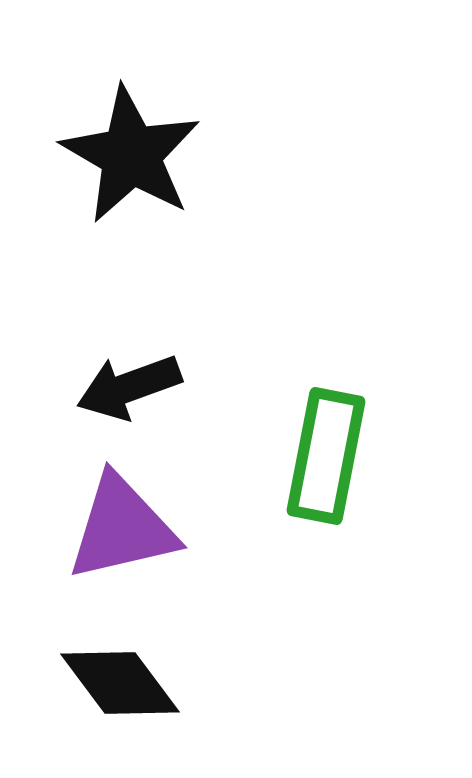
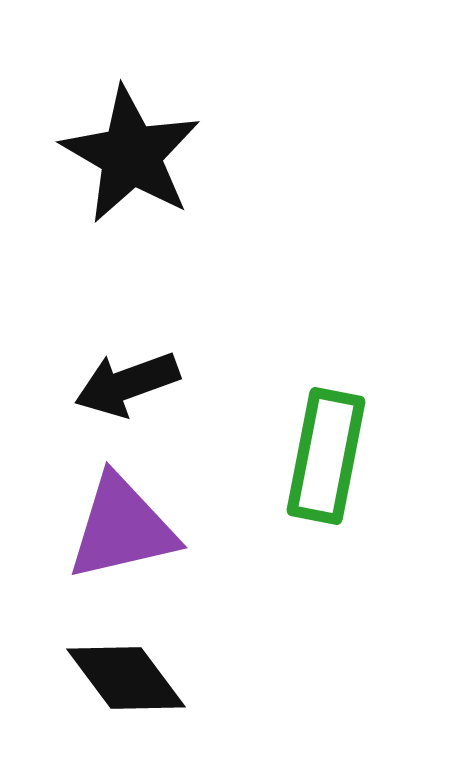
black arrow: moved 2 px left, 3 px up
black diamond: moved 6 px right, 5 px up
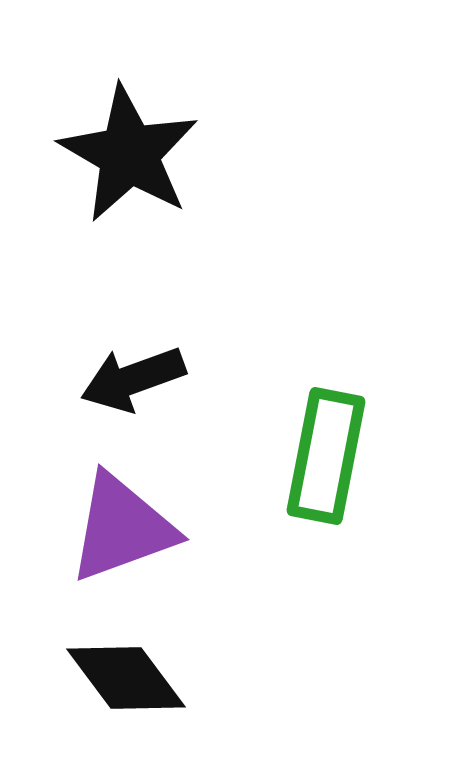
black star: moved 2 px left, 1 px up
black arrow: moved 6 px right, 5 px up
purple triangle: rotated 7 degrees counterclockwise
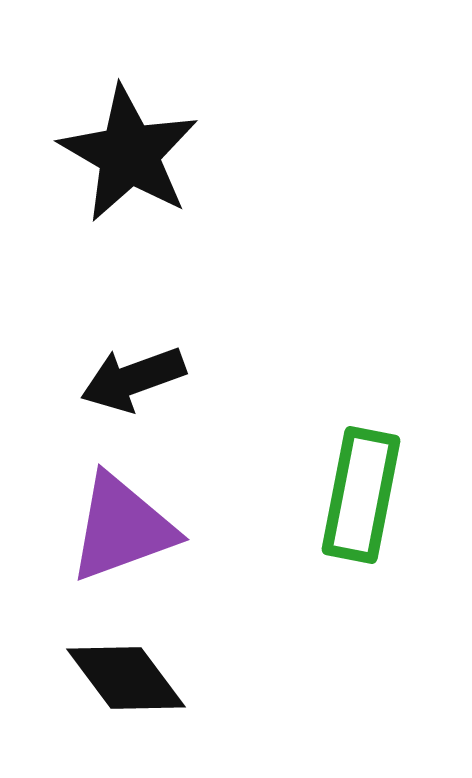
green rectangle: moved 35 px right, 39 px down
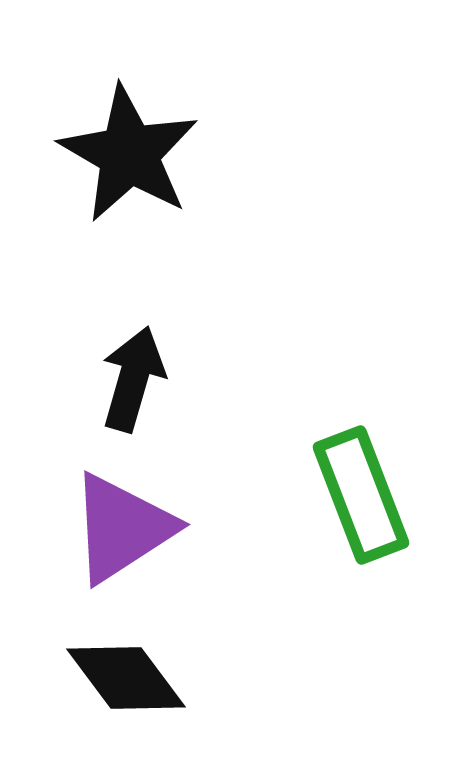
black arrow: rotated 126 degrees clockwise
green rectangle: rotated 32 degrees counterclockwise
purple triangle: rotated 13 degrees counterclockwise
